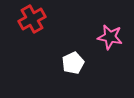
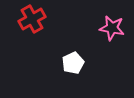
pink star: moved 2 px right, 9 px up
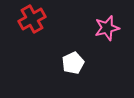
pink star: moved 5 px left; rotated 25 degrees counterclockwise
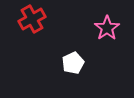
pink star: rotated 20 degrees counterclockwise
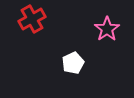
pink star: moved 1 px down
